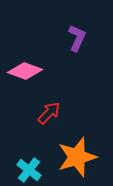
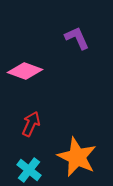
purple L-shape: rotated 48 degrees counterclockwise
red arrow: moved 18 px left, 11 px down; rotated 20 degrees counterclockwise
orange star: rotated 30 degrees counterclockwise
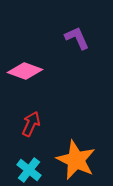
orange star: moved 1 px left, 3 px down
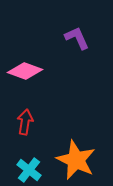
red arrow: moved 6 px left, 2 px up; rotated 15 degrees counterclockwise
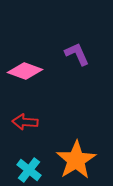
purple L-shape: moved 16 px down
red arrow: rotated 95 degrees counterclockwise
orange star: rotated 15 degrees clockwise
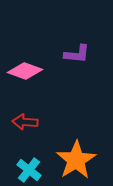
purple L-shape: rotated 120 degrees clockwise
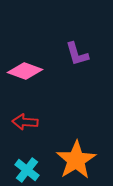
purple L-shape: rotated 68 degrees clockwise
cyan cross: moved 2 px left
